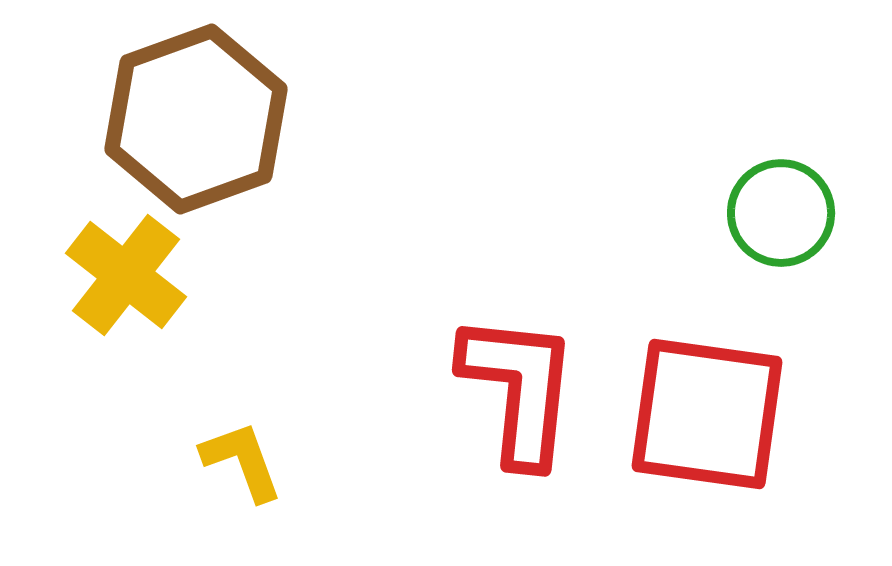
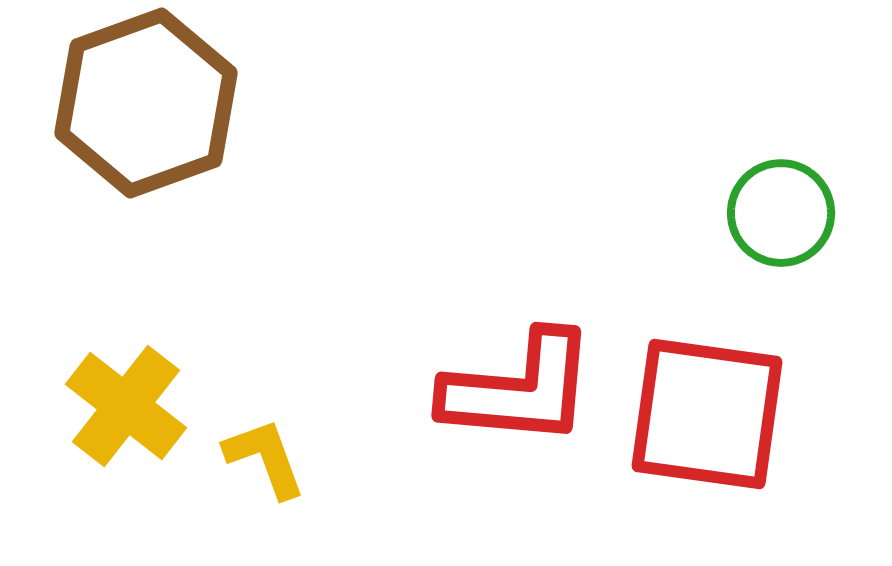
brown hexagon: moved 50 px left, 16 px up
yellow cross: moved 131 px down
red L-shape: rotated 89 degrees clockwise
yellow L-shape: moved 23 px right, 3 px up
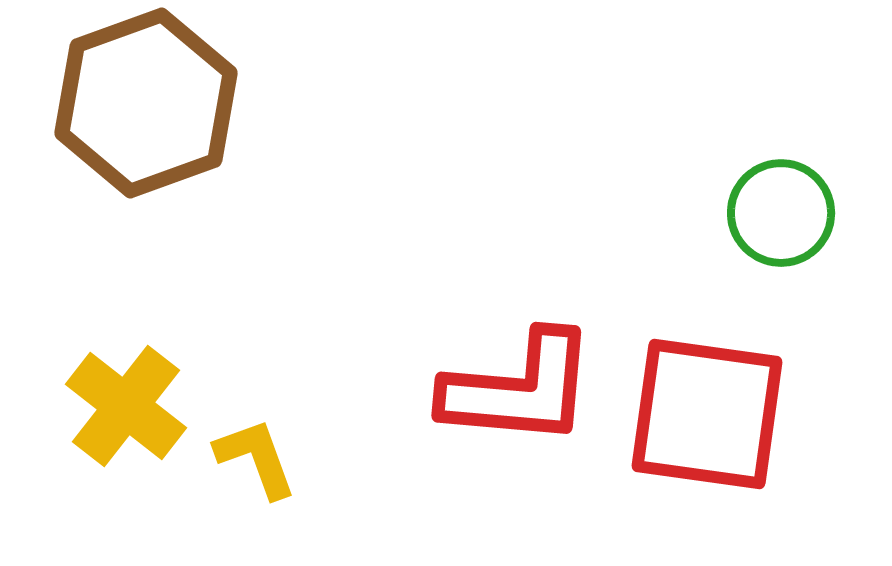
yellow L-shape: moved 9 px left
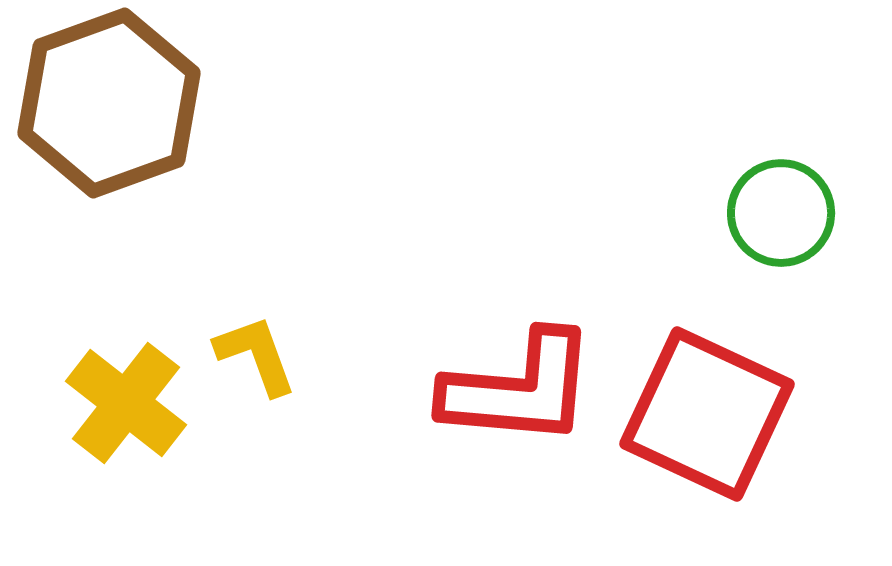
brown hexagon: moved 37 px left
yellow cross: moved 3 px up
red square: rotated 17 degrees clockwise
yellow L-shape: moved 103 px up
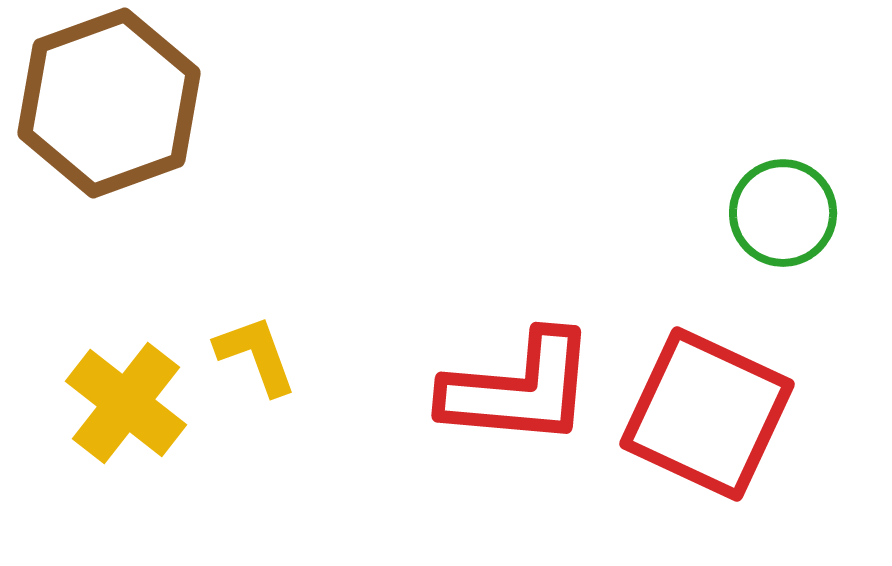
green circle: moved 2 px right
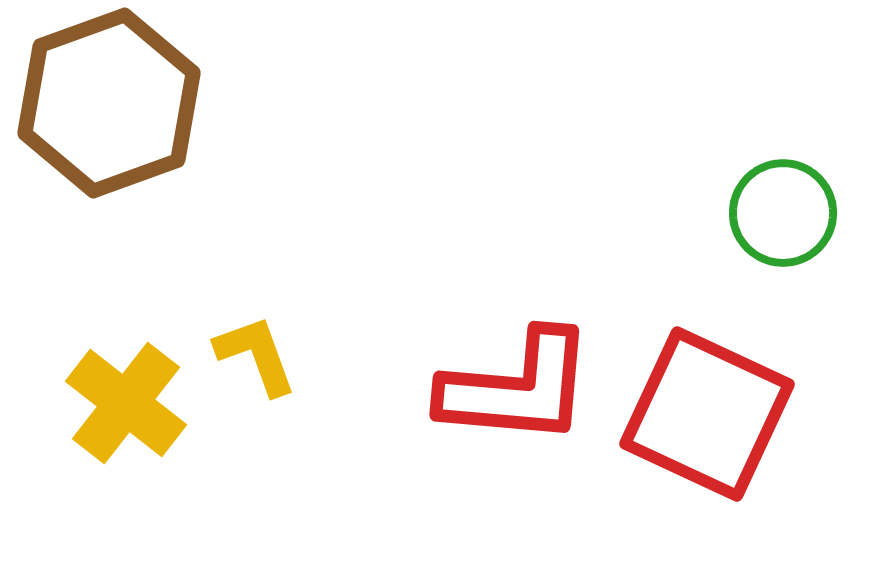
red L-shape: moved 2 px left, 1 px up
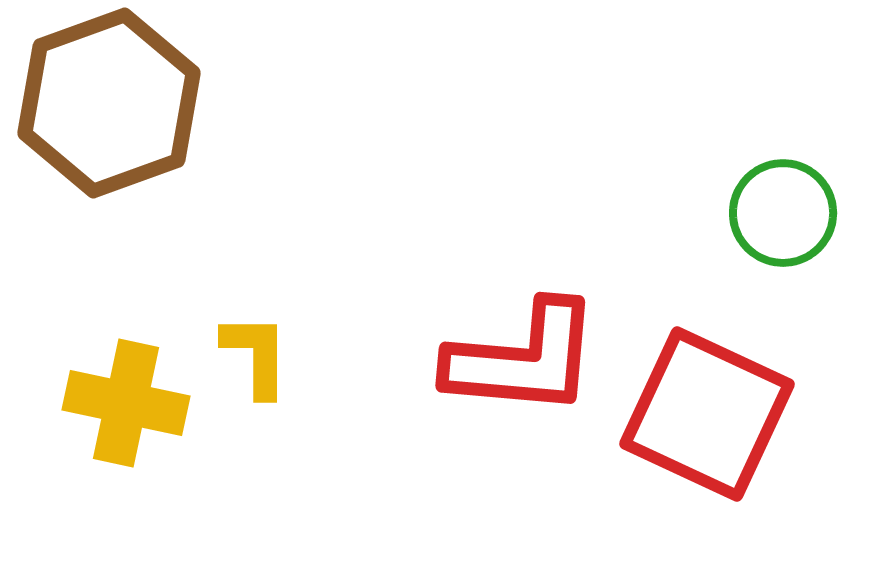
yellow L-shape: rotated 20 degrees clockwise
red L-shape: moved 6 px right, 29 px up
yellow cross: rotated 26 degrees counterclockwise
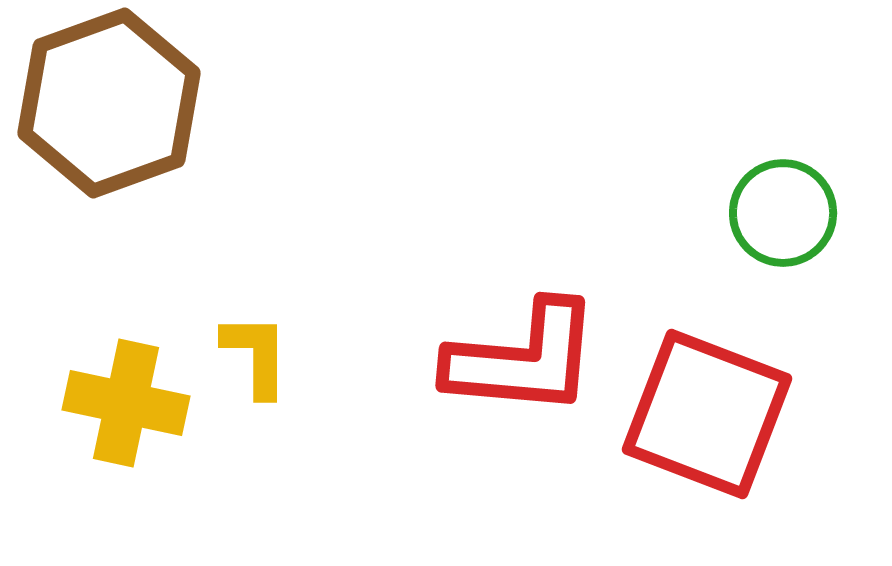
red square: rotated 4 degrees counterclockwise
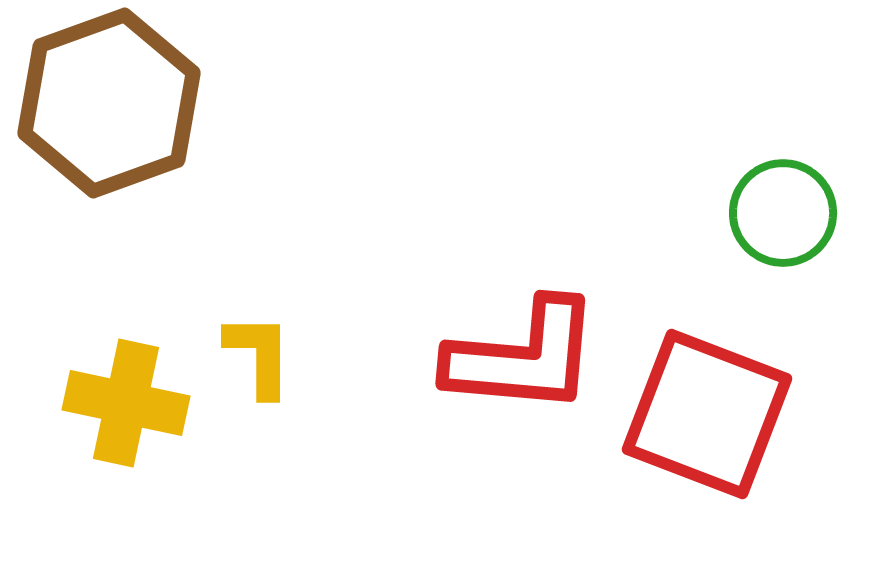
yellow L-shape: moved 3 px right
red L-shape: moved 2 px up
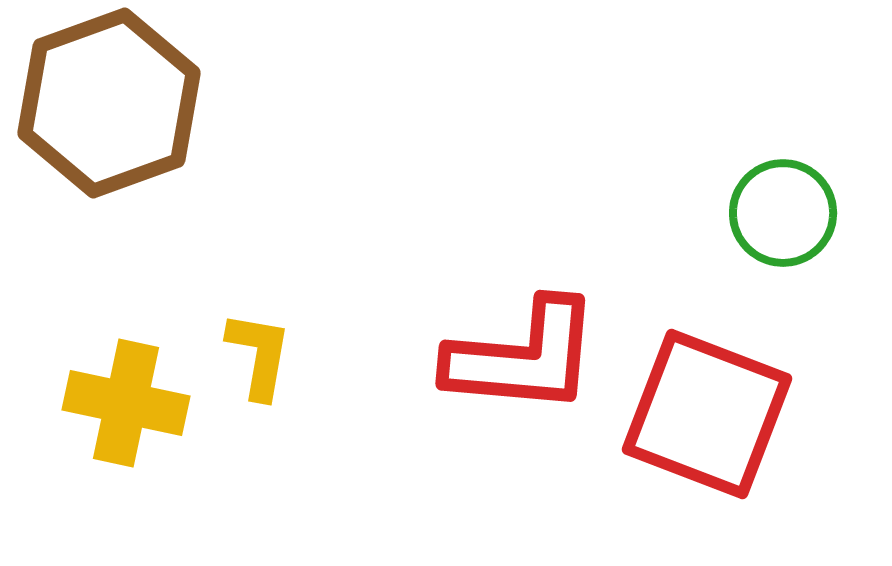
yellow L-shape: rotated 10 degrees clockwise
